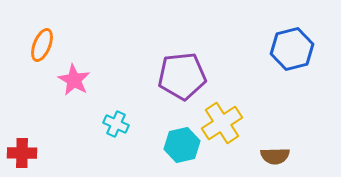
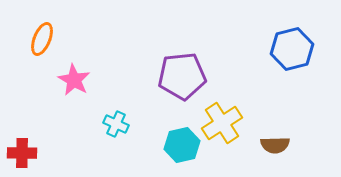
orange ellipse: moved 6 px up
brown semicircle: moved 11 px up
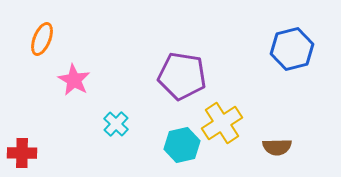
purple pentagon: rotated 15 degrees clockwise
cyan cross: rotated 20 degrees clockwise
brown semicircle: moved 2 px right, 2 px down
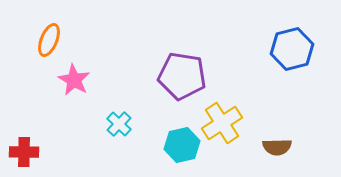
orange ellipse: moved 7 px right, 1 px down
cyan cross: moved 3 px right
red cross: moved 2 px right, 1 px up
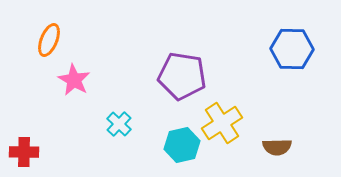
blue hexagon: rotated 15 degrees clockwise
